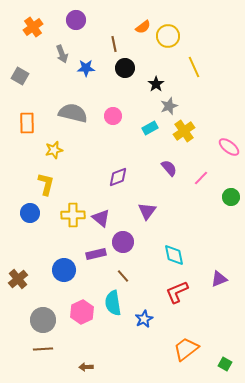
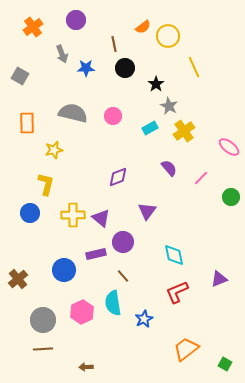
gray star at (169, 106): rotated 24 degrees counterclockwise
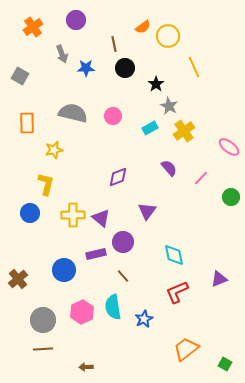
cyan semicircle at (113, 303): moved 4 px down
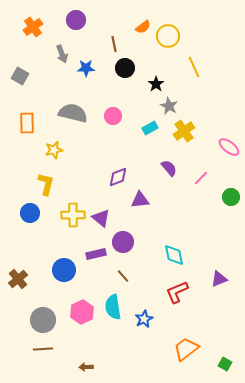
purple triangle at (147, 211): moved 7 px left, 11 px up; rotated 48 degrees clockwise
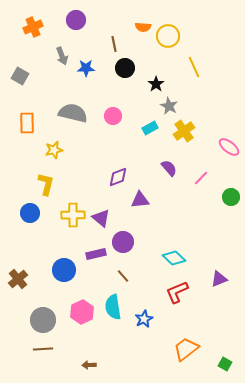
orange cross at (33, 27): rotated 12 degrees clockwise
orange semicircle at (143, 27): rotated 42 degrees clockwise
gray arrow at (62, 54): moved 2 px down
cyan diamond at (174, 255): moved 3 px down; rotated 35 degrees counterclockwise
brown arrow at (86, 367): moved 3 px right, 2 px up
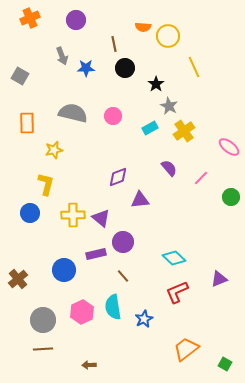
orange cross at (33, 27): moved 3 px left, 9 px up
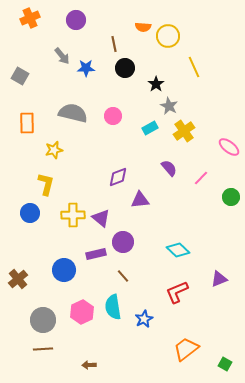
gray arrow at (62, 56): rotated 18 degrees counterclockwise
cyan diamond at (174, 258): moved 4 px right, 8 px up
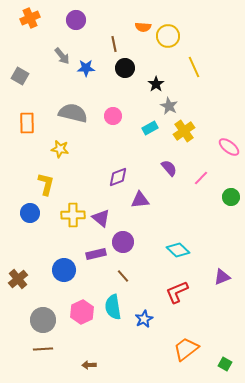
yellow star at (54, 150): moved 6 px right, 1 px up; rotated 24 degrees clockwise
purple triangle at (219, 279): moved 3 px right, 2 px up
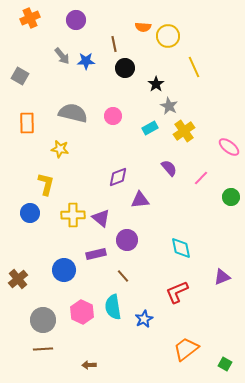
blue star at (86, 68): moved 7 px up
purple circle at (123, 242): moved 4 px right, 2 px up
cyan diamond at (178, 250): moved 3 px right, 2 px up; rotated 35 degrees clockwise
pink hexagon at (82, 312): rotated 10 degrees counterclockwise
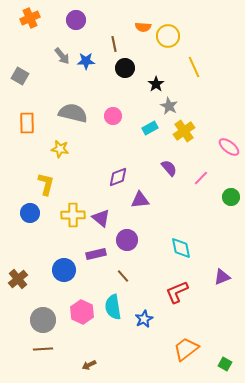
brown arrow at (89, 365): rotated 24 degrees counterclockwise
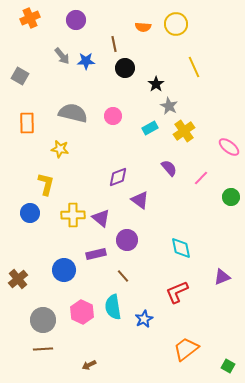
yellow circle at (168, 36): moved 8 px right, 12 px up
purple triangle at (140, 200): rotated 42 degrees clockwise
green square at (225, 364): moved 3 px right, 2 px down
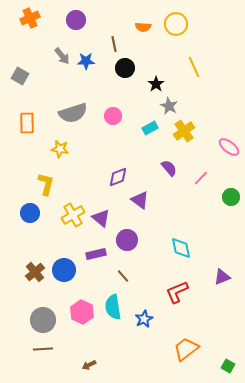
gray semicircle at (73, 113): rotated 148 degrees clockwise
yellow cross at (73, 215): rotated 30 degrees counterclockwise
brown cross at (18, 279): moved 17 px right, 7 px up
